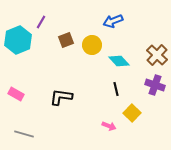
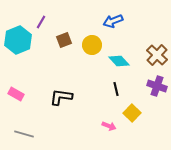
brown square: moved 2 px left
purple cross: moved 2 px right, 1 px down
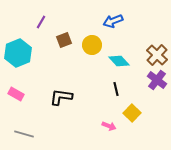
cyan hexagon: moved 13 px down
purple cross: moved 6 px up; rotated 18 degrees clockwise
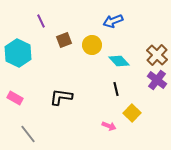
purple line: moved 1 px up; rotated 56 degrees counterclockwise
cyan hexagon: rotated 12 degrees counterclockwise
pink rectangle: moved 1 px left, 4 px down
gray line: moved 4 px right; rotated 36 degrees clockwise
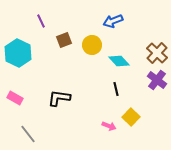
brown cross: moved 2 px up
black L-shape: moved 2 px left, 1 px down
yellow square: moved 1 px left, 4 px down
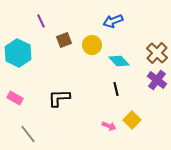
black L-shape: rotated 10 degrees counterclockwise
yellow square: moved 1 px right, 3 px down
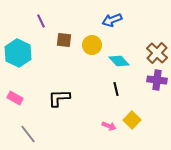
blue arrow: moved 1 px left, 1 px up
brown square: rotated 28 degrees clockwise
purple cross: rotated 30 degrees counterclockwise
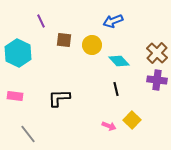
blue arrow: moved 1 px right, 1 px down
pink rectangle: moved 2 px up; rotated 21 degrees counterclockwise
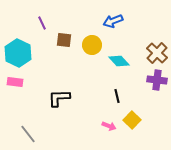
purple line: moved 1 px right, 2 px down
black line: moved 1 px right, 7 px down
pink rectangle: moved 14 px up
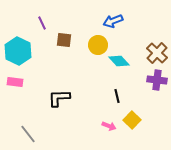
yellow circle: moved 6 px right
cyan hexagon: moved 2 px up
